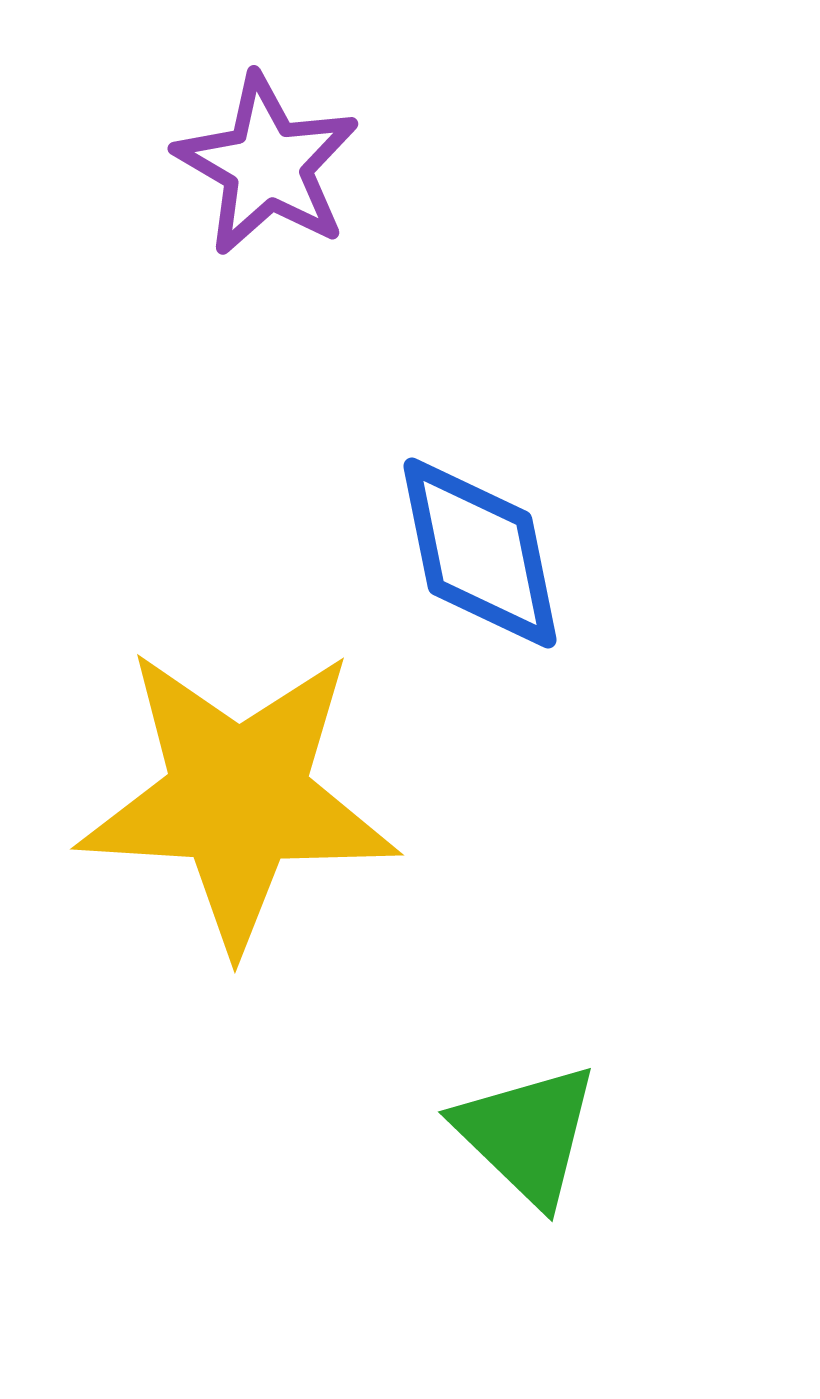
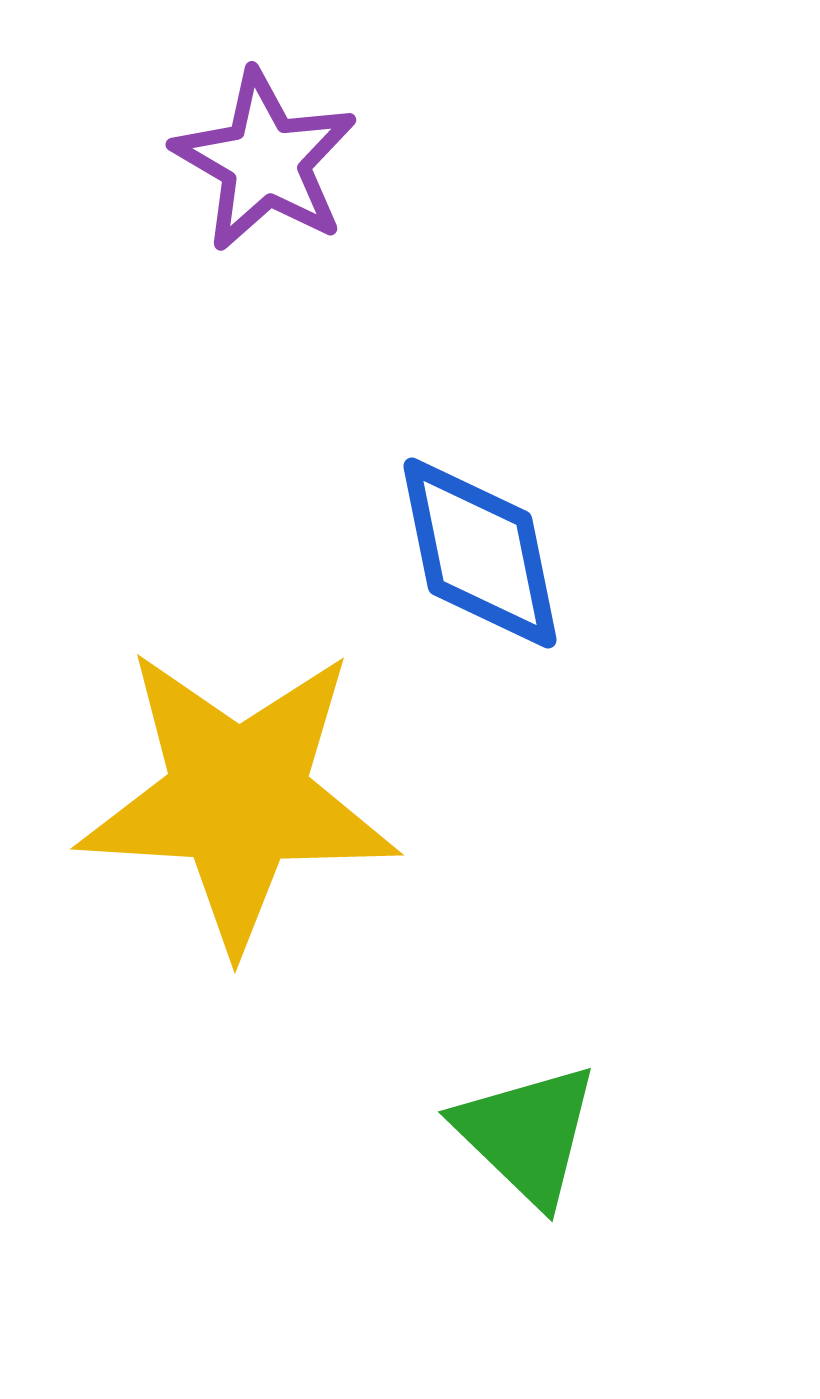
purple star: moved 2 px left, 4 px up
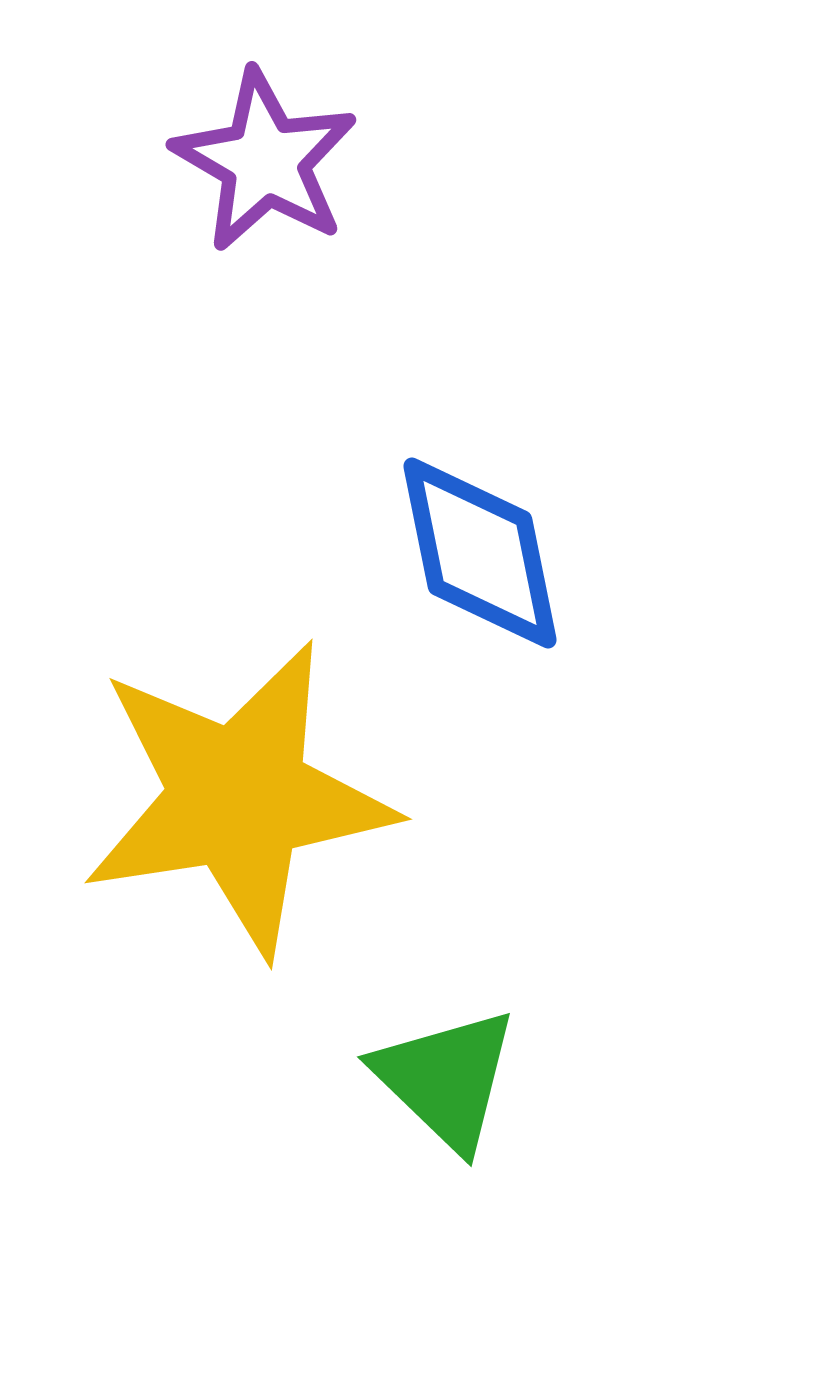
yellow star: rotated 12 degrees counterclockwise
green triangle: moved 81 px left, 55 px up
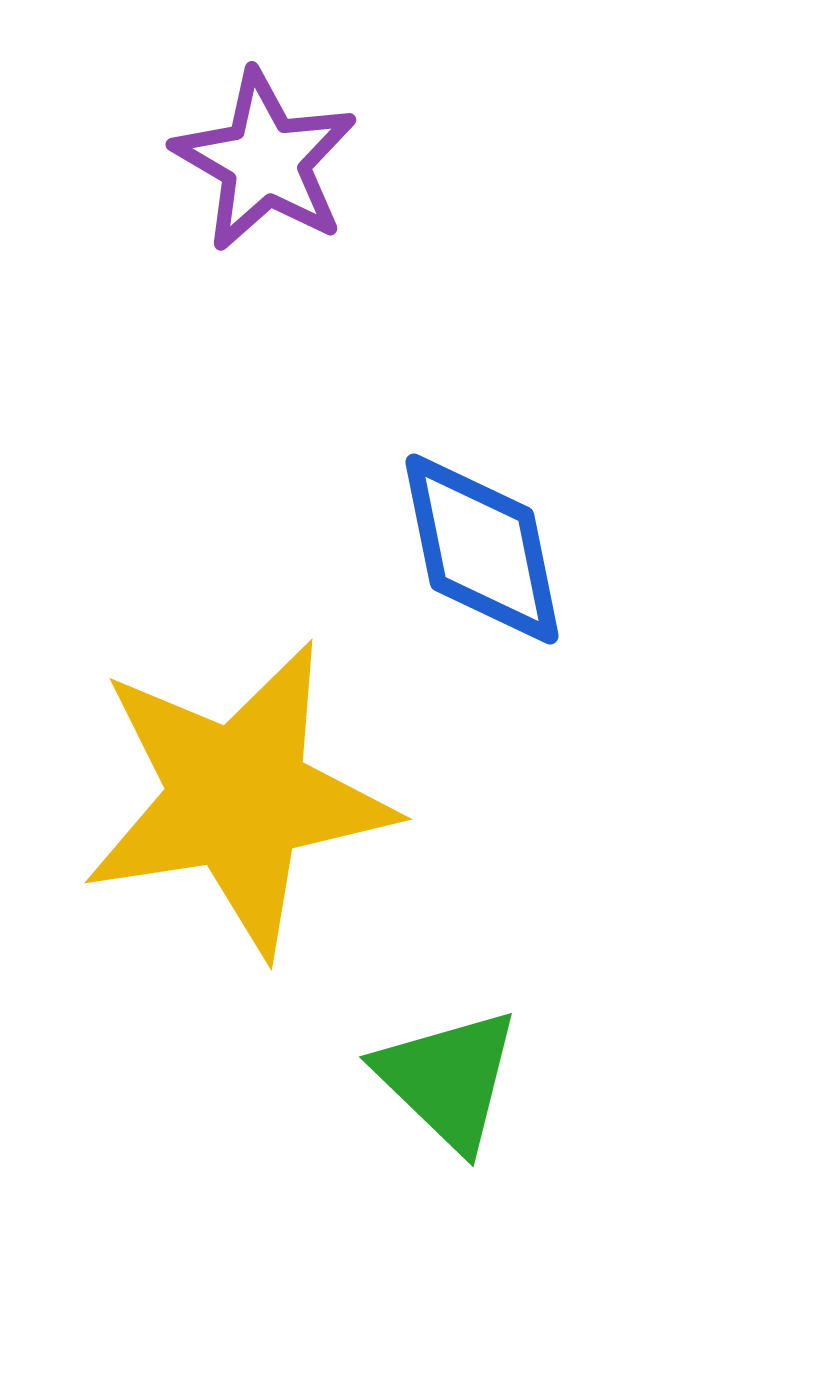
blue diamond: moved 2 px right, 4 px up
green triangle: moved 2 px right
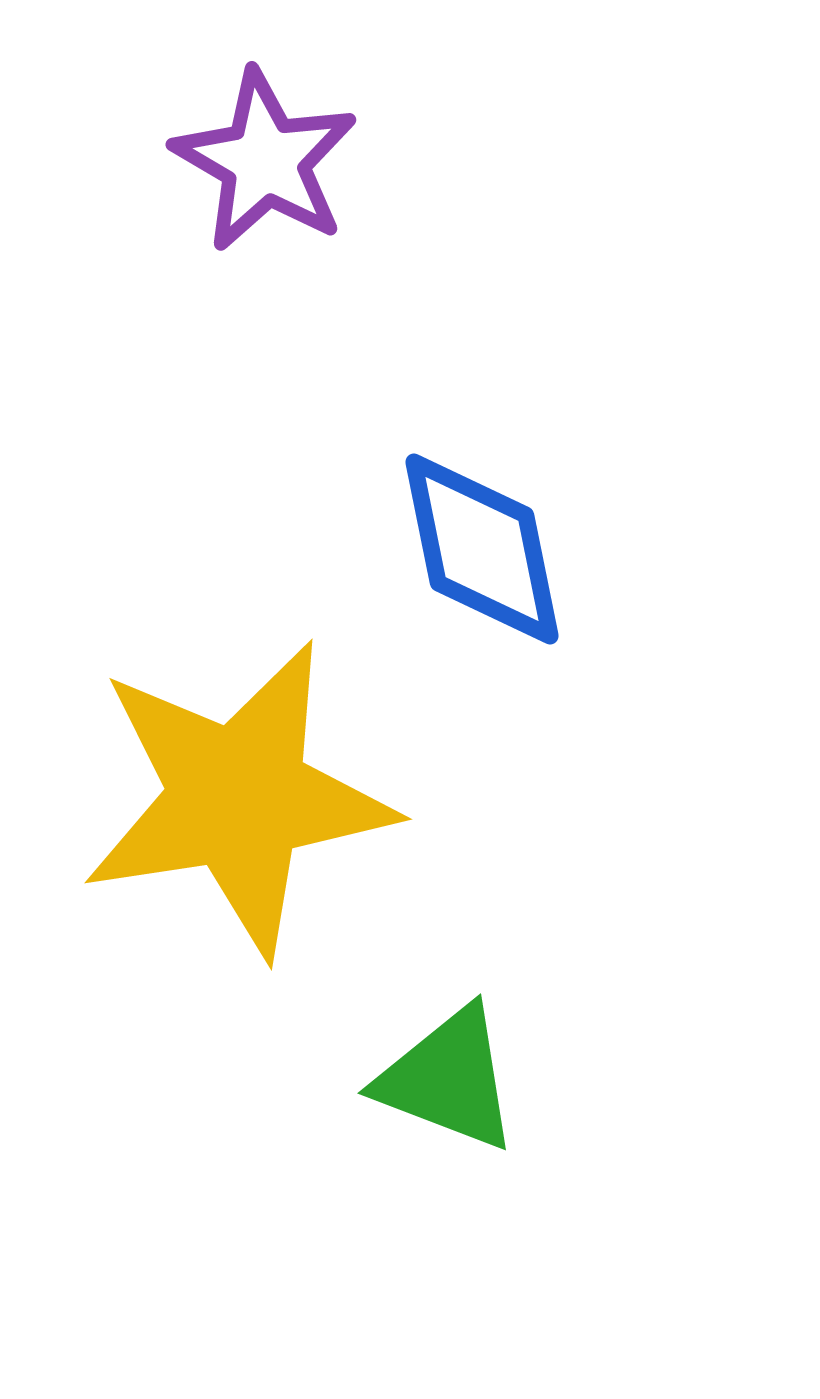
green triangle: rotated 23 degrees counterclockwise
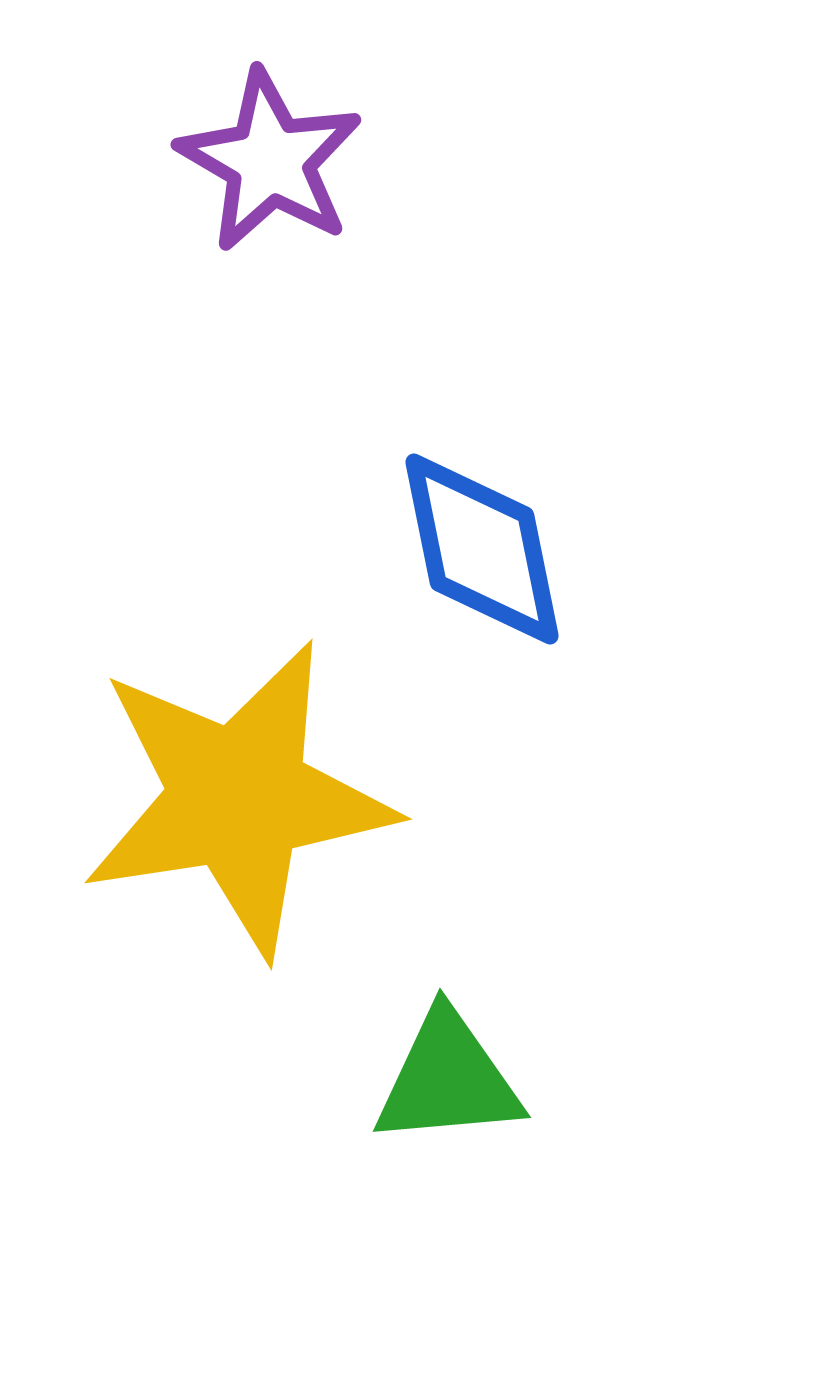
purple star: moved 5 px right
green triangle: rotated 26 degrees counterclockwise
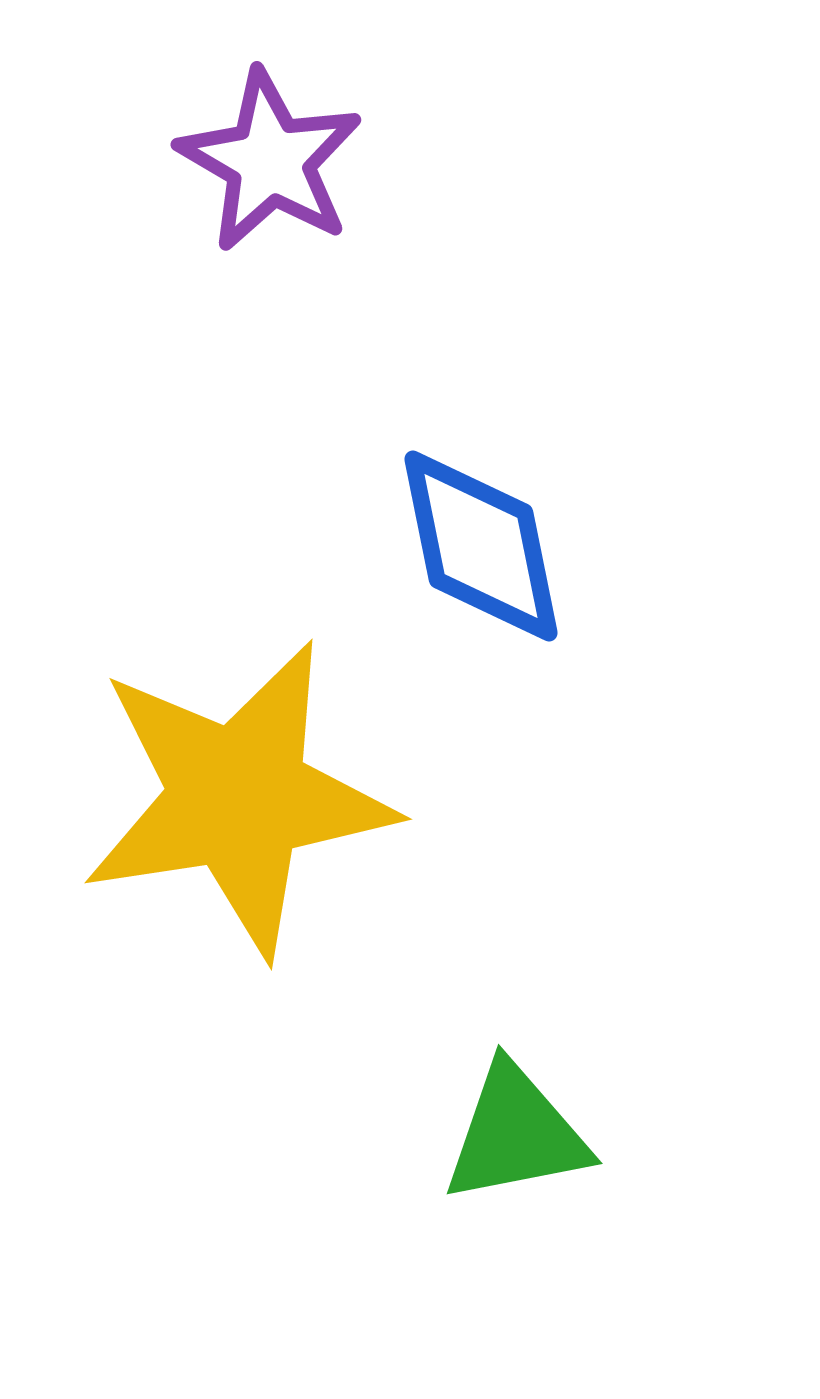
blue diamond: moved 1 px left, 3 px up
green triangle: moved 68 px right, 55 px down; rotated 6 degrees counterclockwise
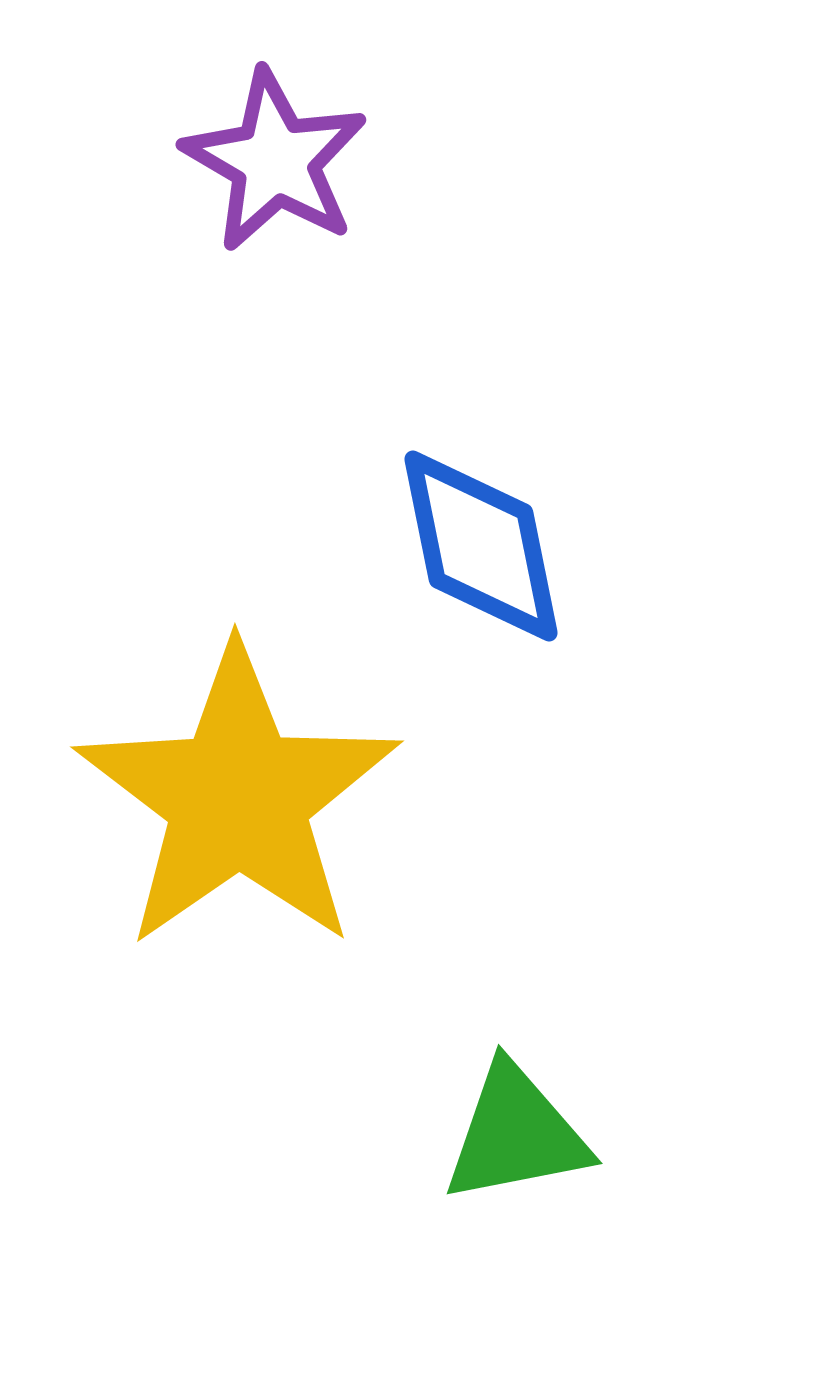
purple star: moved 5 px right
yellow star: rotated 26 degrees counterclockwise
